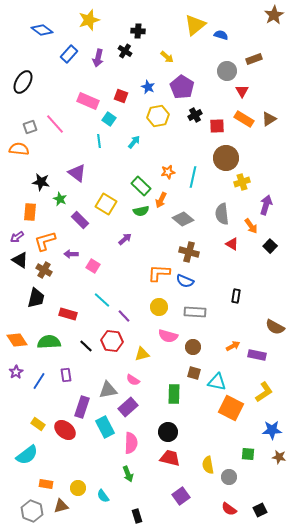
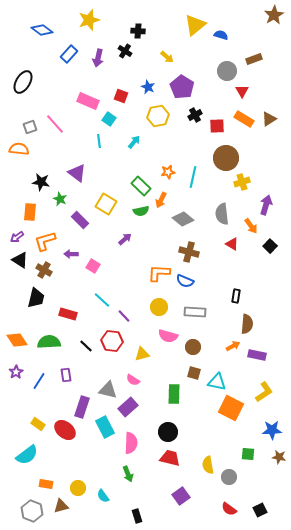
brown semicircle at (275, 327): moved 28 px left, 3 px up; rotated 114 degrees counterclockwise
gray triangle at (108, 390): rotated 24 degrees clockwise
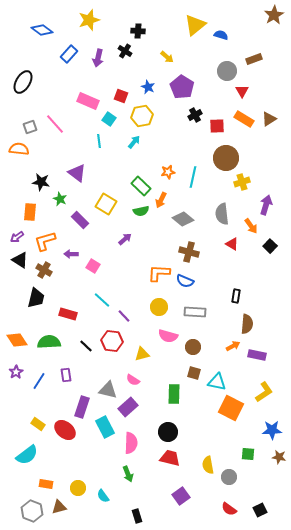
yellow hexagon at (158, 116): moved 16 px left
brown triangle at (61, 506): moved 2 px left, 1 px down
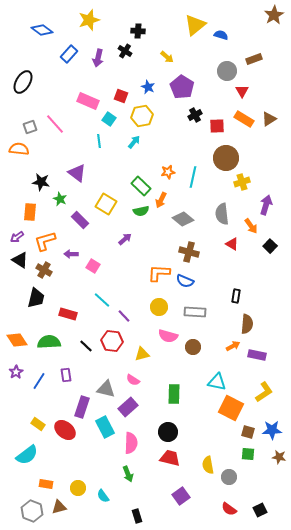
brown square at (194, 373): moved 54 px right, 59 px down
gray triangle at (108, 390): moved 2 px left, 1 px up
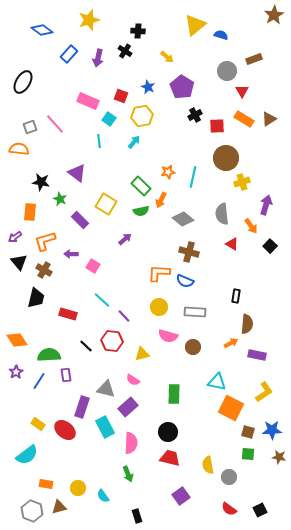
purple arrow at (17, 237): moved 2 px left
black triangle at (20, 260): moved 1 px left, 2 px down; rotated 18 degrees clockwise
green semicircle at (49, 342): moved 13 px down
orange arrow at (233, 346): moved 2 px left, 3 px up
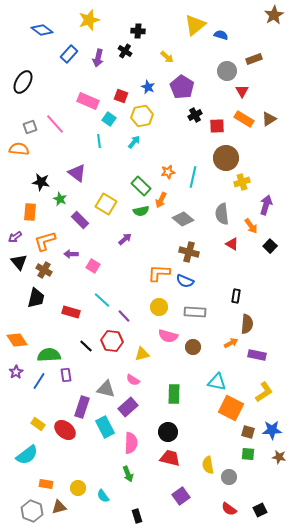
red rectangle at (68, 314): moved 3 px right, 2 px up
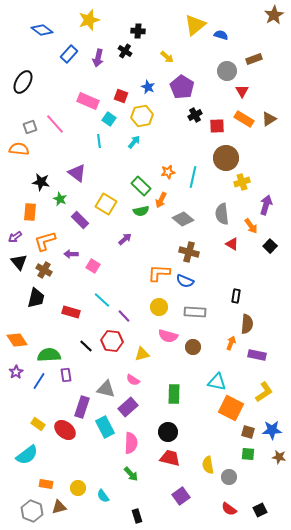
orange arrow at (231, 343): rotated 40 degrees counterclockwise
green arrow at (128, 474): moved 3 px right; rotated 21 degrees counterclockwise
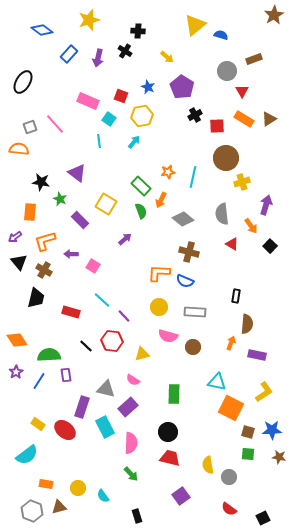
green semicircle at (141, 211): rotated 98 degrees counterclockwise
black square at (260, 510): moved 3 px right, 8 px down
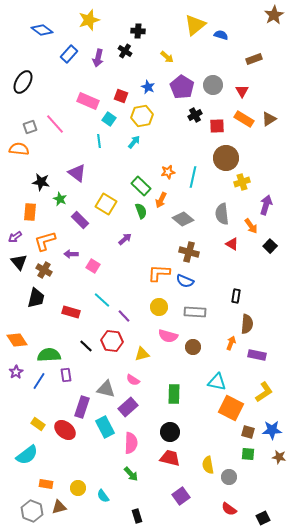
gray circle at (227, 71): moved 14 px left, 14 px down
black circle at (168, 432): moved 2 px right
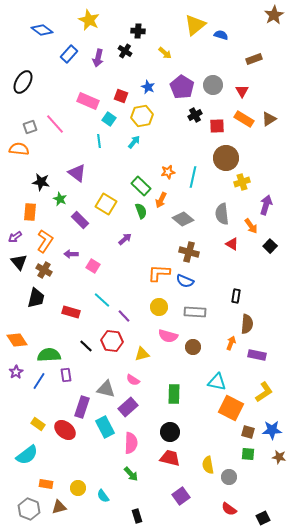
yellow star at (89, 20): rotated 30 degrees counterclockwise
yellow arrow at (167, 57): moved 2 px left, 4 px up
orange L-shape at (45, 241): rotated 140 degrees clockwise
gray hexagon at (32, 511): moved 3 px left, 2 px up
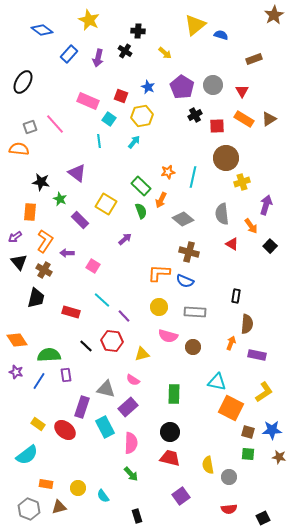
purple arrow at (71, 254): moved 4 px left, 1 px up
purple star at (16, 372): rotated 24 degrees counterclockwise
red semicircle at (229, 509): rotated 42 degrees counterclockwise
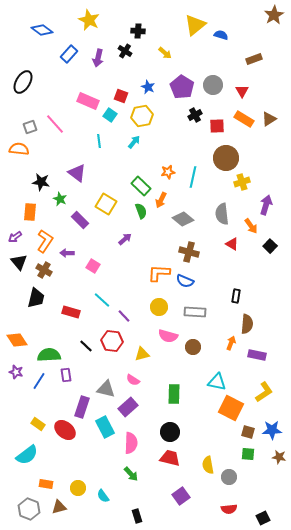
cyan square at (109, 119): moved 1 px right, 4 px up
